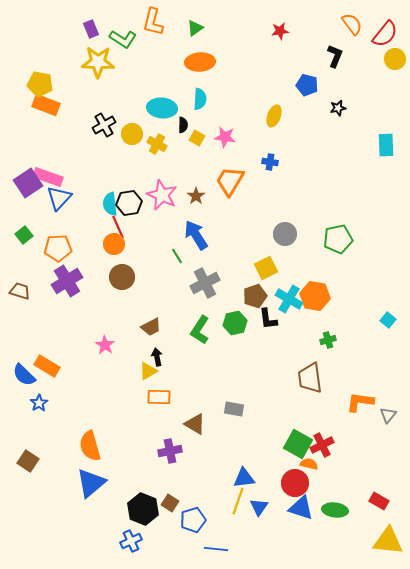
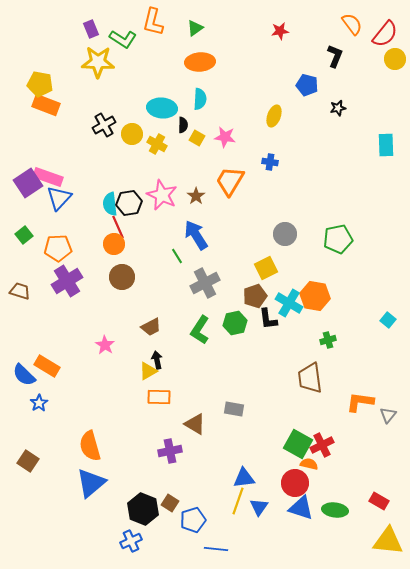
cyan cross at (289, 299): moved 4 px down
black arrow at (157, 357): moved 3 px down
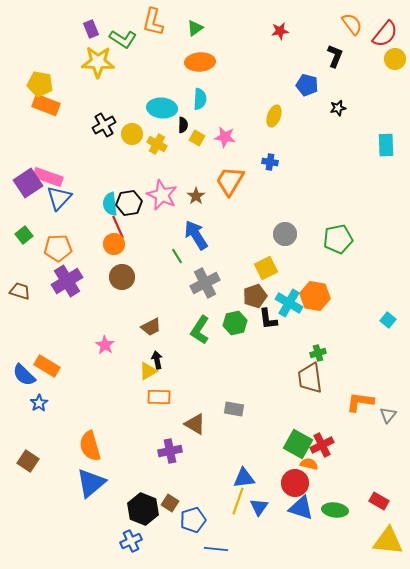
green cross at (328, 340): moved 10 px left, 13 px down
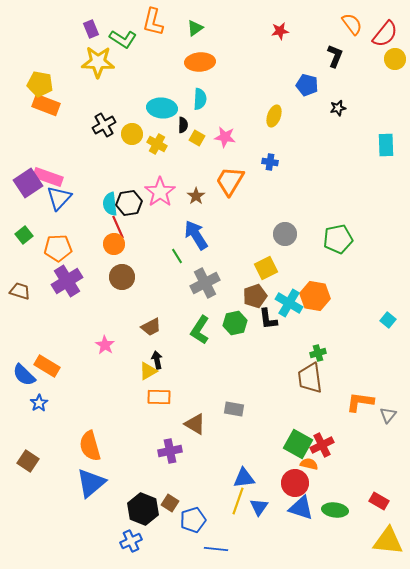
pink star at (162, 195): moved 2 px left, 3 px up; rotated 12 degrees clockwise
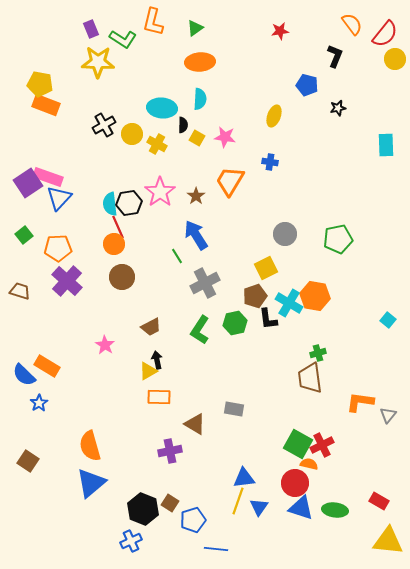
purple cross at (67, 281): rotated 16 degrees counterclockwise
